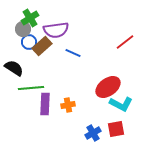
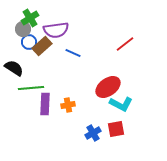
red line: moved 2 px down
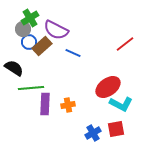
purple semicircle: rotated 35 degrees clockwise
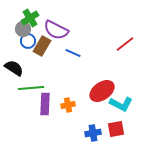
blue circle: moved 1 px left, 1 px up
brown rectangle: rotated 18 degrees counterclockwise
red ellipse: moved 6 px left, 4 px down
blue cross: rotated 21 degrees clockwise
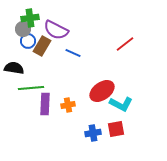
green cross: rotated 24 degrees clockwise
black semicircle: rotated 24 degrees counterclockwise
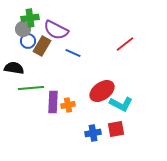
purple rectangle: moved 8 px right, 2 px up
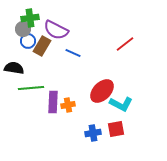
red ellipse: rotated 10 degrees counterclockwise
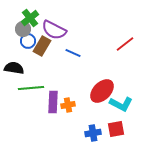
green cross: rotated 30 degrees counterclockwise
purple semicircle: moved 2 px left
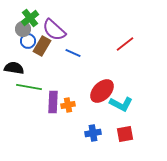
purple semicircle: rotated 15 degrees clockwise
green line: moved 2 px left, 1 px up; rotated 15 degrees clockwise
red square: moved 9 px right, 5 px down
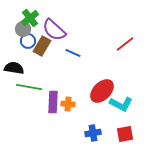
orange cross: moved 1 px up; rotated 16 degrees clockwise
